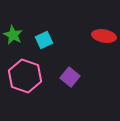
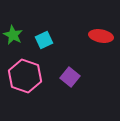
red ellipse: moved 3 px left
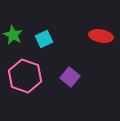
cyan square: moved 1 px up
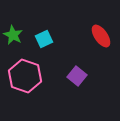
red ellipse: rotated 45 degrees clockwise
purple square: moved 7 px right, 1 px up
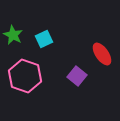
red ellipse: moved 1 px right, 18 px down
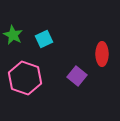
red ellipse: rotated 35 degrees clockwise
pink hexagon: moved 2 px down
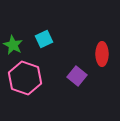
green star: moved 10 px down
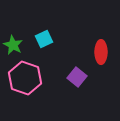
red ellipse: moved 1 px left, 2 px up
purple square: moved 1 px down
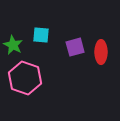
cyan square: moved 3 px left, 4 px up; rotated 30 degrees clockwise
purple square: moved 2 px left, 30 px up; rotated 36 degrees clockwise
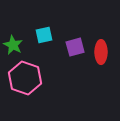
cyan square: moved 3 px right; rotated 18 degrees counterclockwise
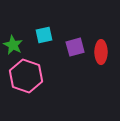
pink hexagon: moved 1 px right, 2 px up
